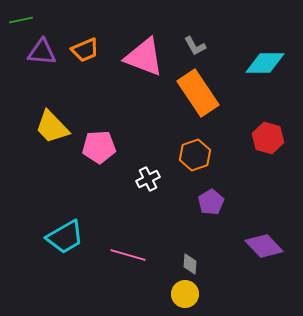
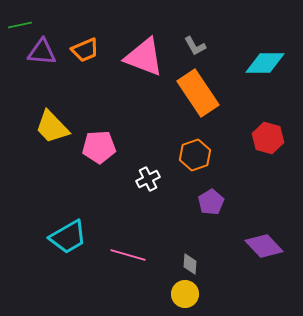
green line: moved 1 px left, 5 px down
cyan trapezoid: moved 3 px right
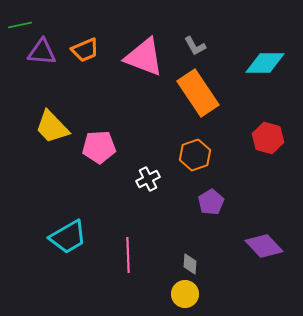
pink line: rotated 72 degrees clockwise
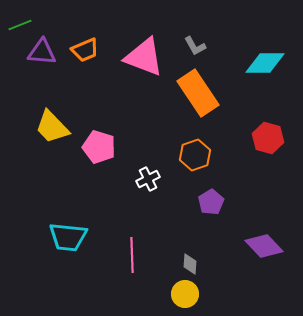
green line: rotated 10 degrees counterclockwise
pink pentagon: rotated 20 degrees clockwise
cyan trapezoid: rotated 36 degrees clockwise
pink line: moved 4 px right
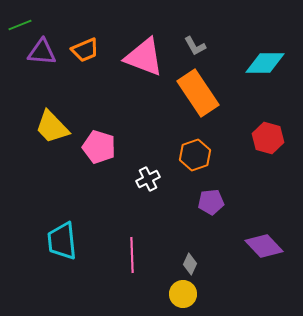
purple pentagon: rotated 25 degrees clockwise
cyan trapezoid: moved 6 px left, 4 px down; rotated 78 degrees clockwise
gray diamond: rotated 20 degrees clockwise
yellow circle: moved 2 px left
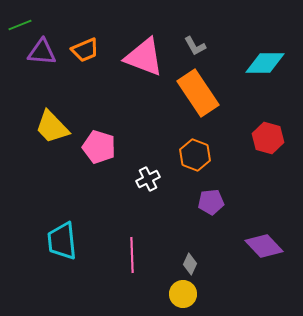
orange hexagon: rotated 20 degrees counterclockwise
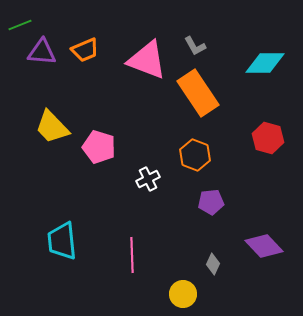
pink triangle: moved 3 px right, 3 px down
gray diamond: moved 23 px right
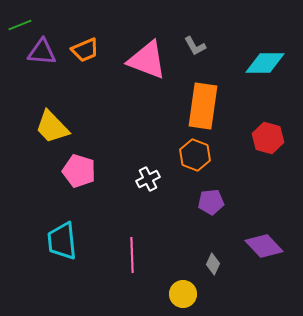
orange rectangle: moved 5 px right, 13 px down; rotated 42 degrees clockwise
pink pentagon: moved 20 px left, 24 px down
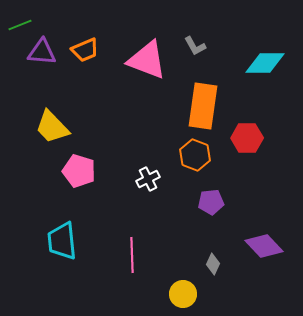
red hexagon: moved 21 px left; rotated 16 degrees counterclockwise
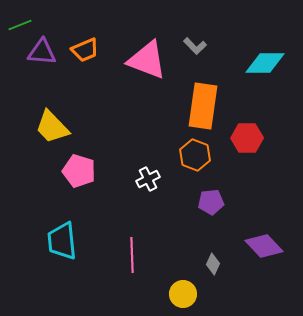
gray L-shape: rotated 15 degrees counterclockwise
